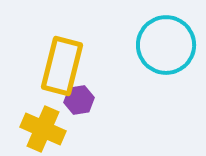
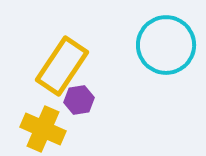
yellow rectangle: rotated 20 degrees clockwise
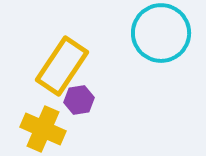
cyan circle: moved 5 px left, 12 px up
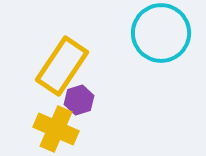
purple hexagon: rotated 8 degrees counterclockwise
yellow cross: moved 13 px right
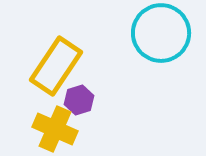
yellow rectangle: moved 6 px left
yellow cross: moved 1 px left
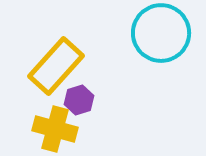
yellow rectangle: rotated 8 degrees clockwise
yellow cross: rotated 9 degrees counterclockwise
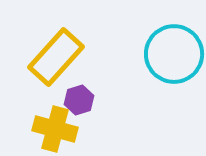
cyan circle: moved 13 px right, 21 px down
yellow rectangle: moved 9 px up
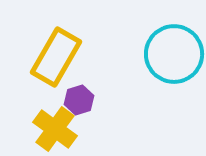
yellow rectangle: rotated 12 degrees counterclockwise
yellow cross: rotated 21 degrees clockwise
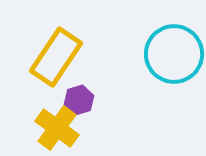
yellow rectangle: rotated 4 degrees clockwise
yellow cross: moved 2 px right, 1 px up
